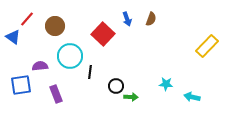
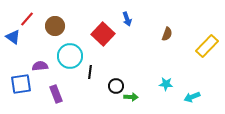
brown semicircle: moved 16 px right, 15 px down
blue square: moved 1 px up
cyan arrow: rotated 35 degrees counterclockwise
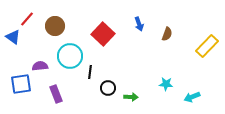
blue arrow: moved 12 px right, 5 px down
black circle: moved 8 px left, 2 px down
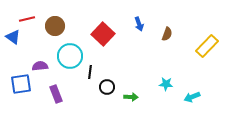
red line: rotated 35 degrees clockwise
black circle: moved 1 px left, 1 px up
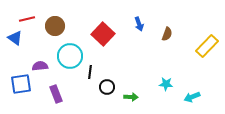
blue triangle: moved 2 px right, 1 px down
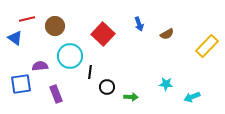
brown semicircle: rotated 40 degrees clockwise
